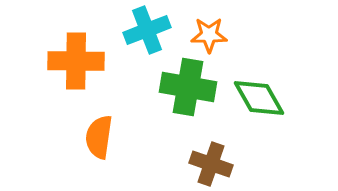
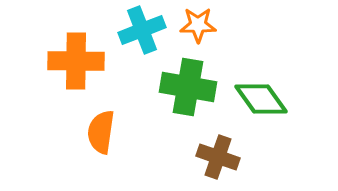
cyan cross: moved 5 px left
orange star: moved 11 px left, 10 px up
green diamond: moved 2 px right, 1 px down; rotated 6 degrees counterclockwise
orange semicircle: moved 2 px right, 5 px up
brown cross: moved 7 px right, 7 px up
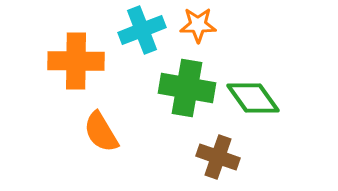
green cross: moved 1 px left, 1 px down
green diamond: moved 8 px left, 1 px up
orange semicircle: rotated 39 degrees counterclockwise
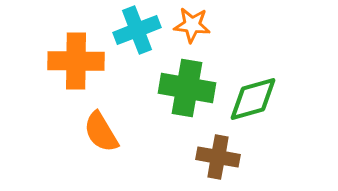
orange star: moved 6 px left; rotated 6 degrees clockwise
cyan cross: moved 5 px left
green diamond: moved 1 px down; rotated 70 degrees counterclockwise
brown cross: rotated 9 degrees counterclockwise
